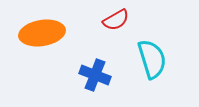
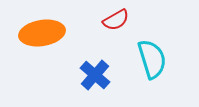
blue cross: rotated 20 degrees clockwise
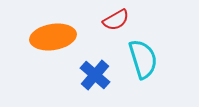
orange ellipse: moved 11 px right, 4 px down
cyan semicircle: moved 9 px left
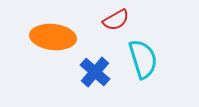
orange ellipse: rotated 15 degrees clockwise
blue cross: moved 3 px up
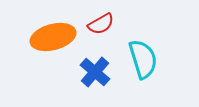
red semicircle: moved 15 px left, 4 px down
orange ellipse: rotated 21 degrees counterclockwise
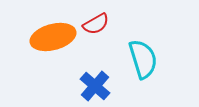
red semicircle: moved 5 px left
blue cross: moved 14 px down
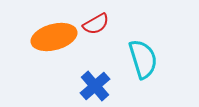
orange ellipse: moved 1 px right
blue cross: rotated 8 degrees clockwise
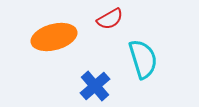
red semicircle: moved 14 px right, 5 px up
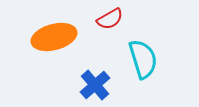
blue cross: moved 1 px up
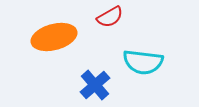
red semicircle: moved 2 px up
cyan semicircle: moved 3 px down; rotated 114 degrees clockwise
